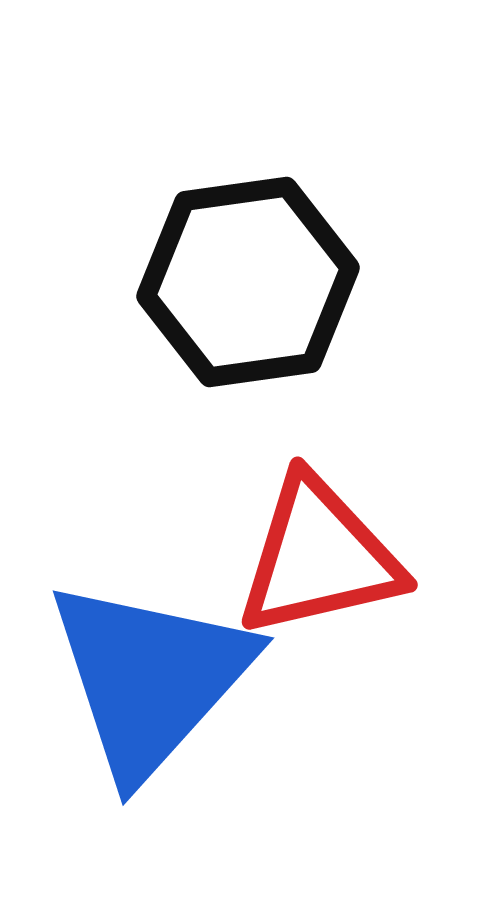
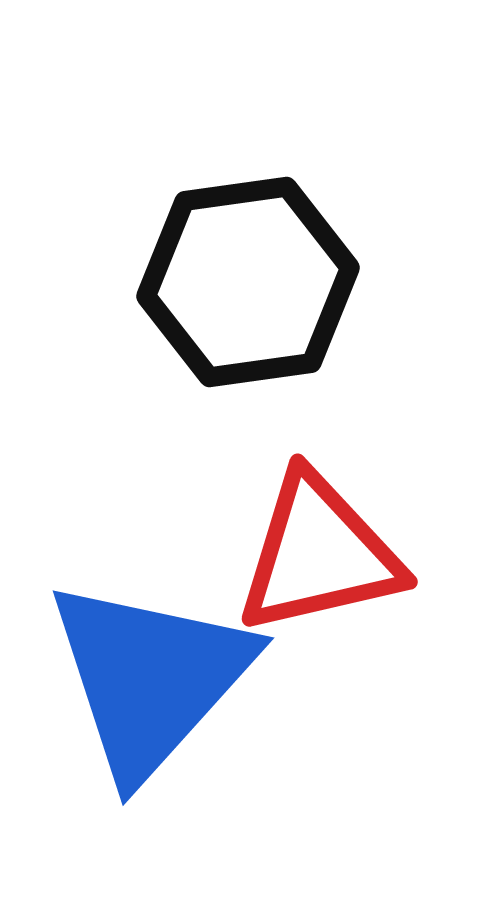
red triangle: moved 3 px up
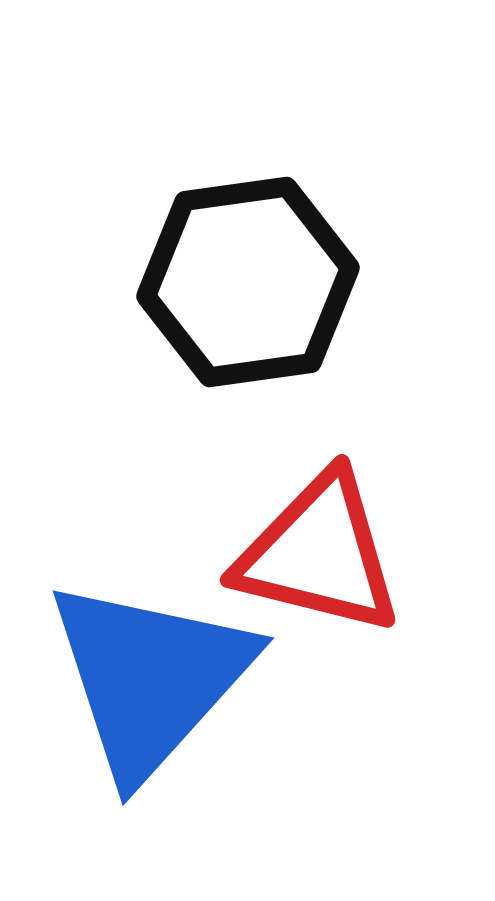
red triangle: rotated 27 degrees clockwise
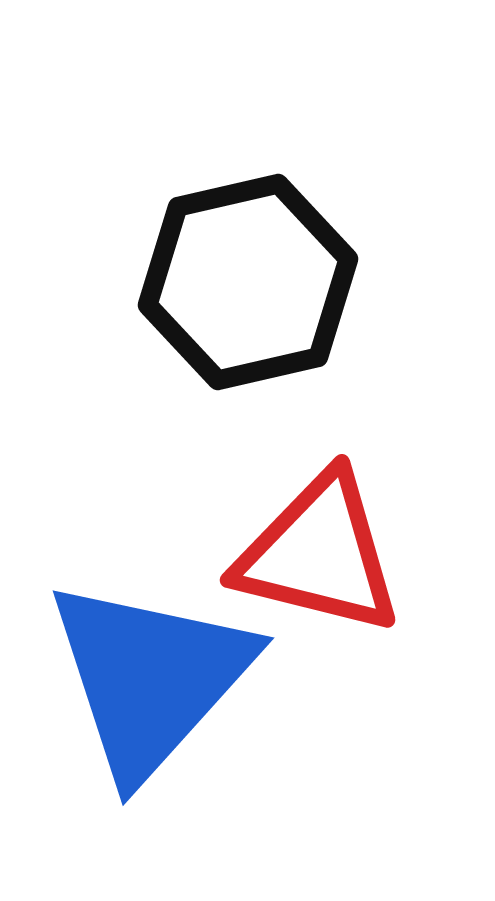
black hexagon: rotated 5 degrees counterclockwise
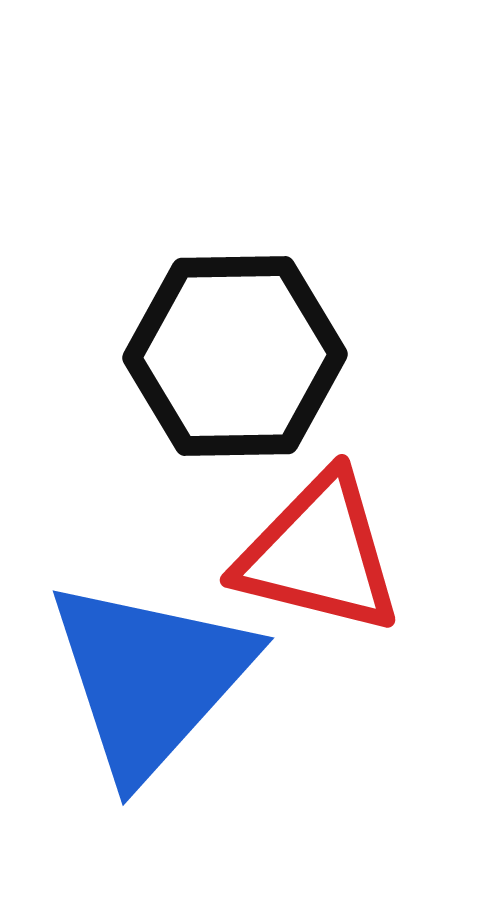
black hexagon: moved 13 px left, 74 px down; rotated 12 degrees clockwise
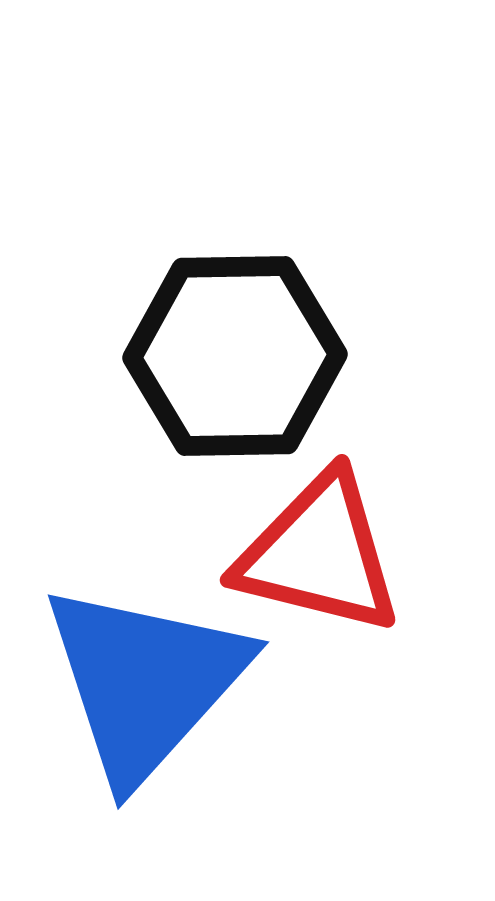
blue triangle: moved 5 px left, 4 px down
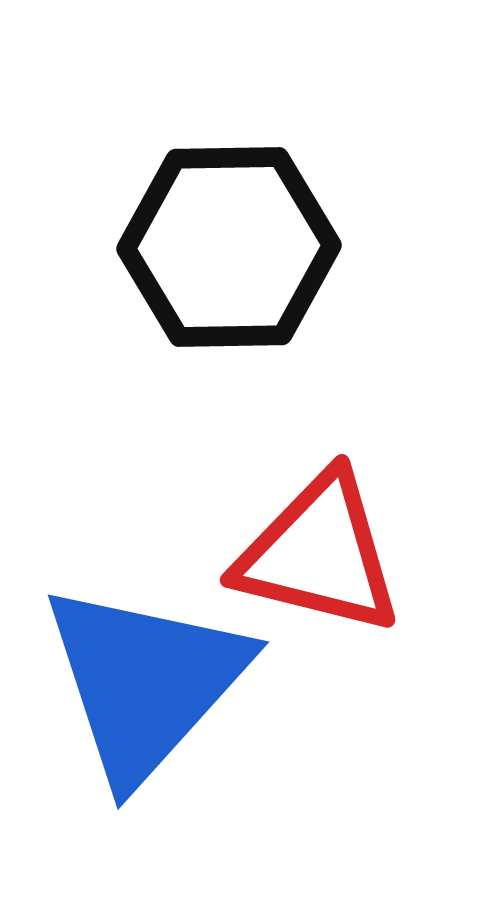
black hexagon: moved 6 px left, 109 px up
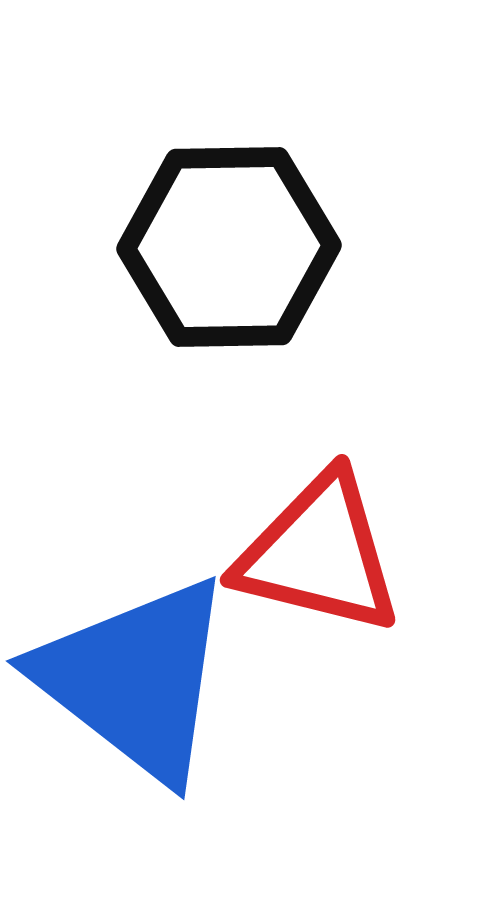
blue triangle: moved 10 px left, 3 px up; rotated 34 degrees counterclockwise
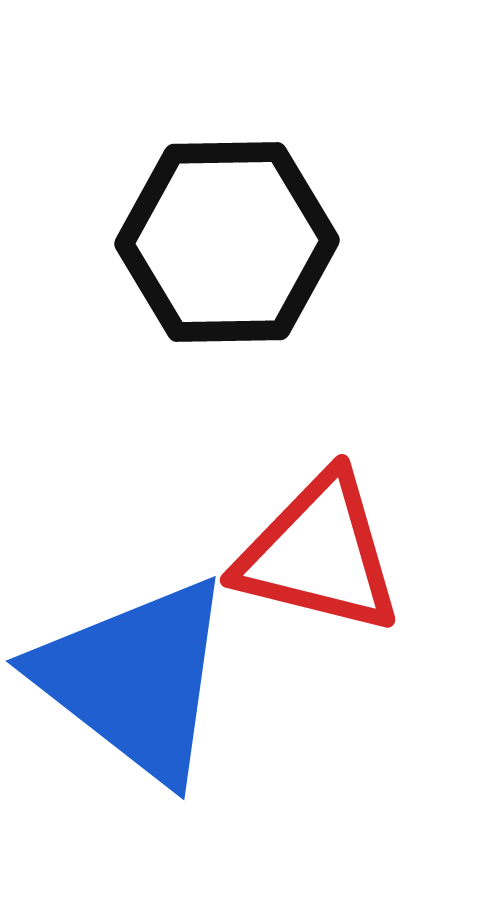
black hexagon: moved 2 px left, 5 px up
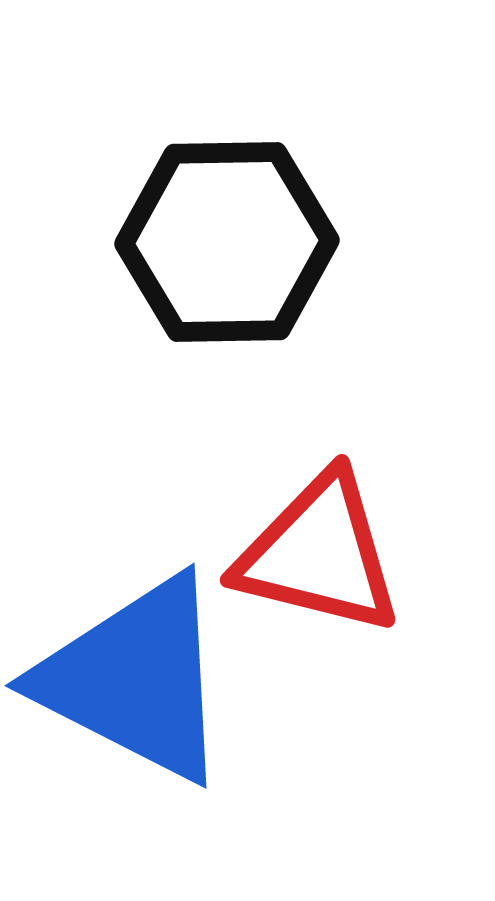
blue triangle: rotated 11 degrees counterclockwise
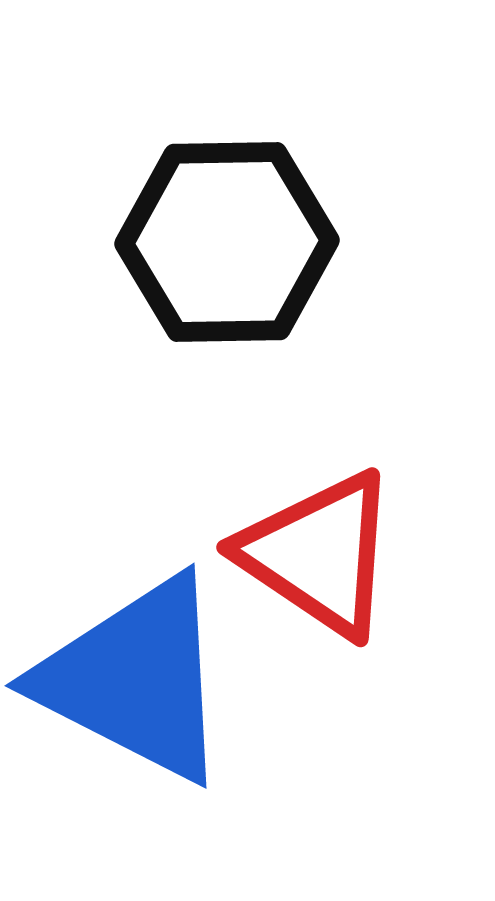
red triangle: rotated 20 degrees clockwise
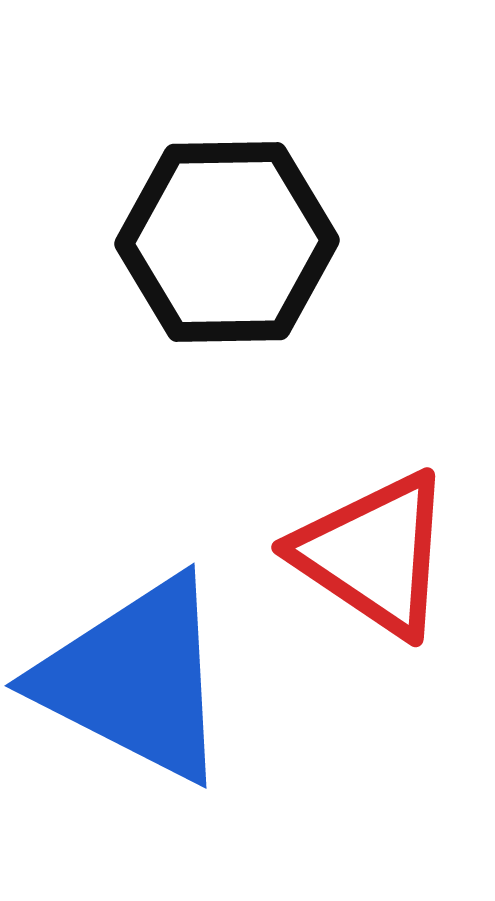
red triangle: moved 55 px right
